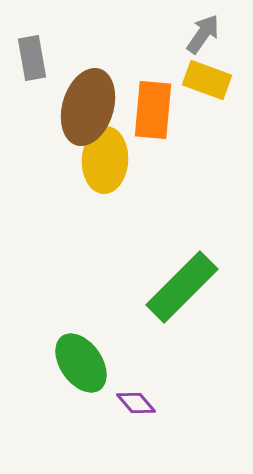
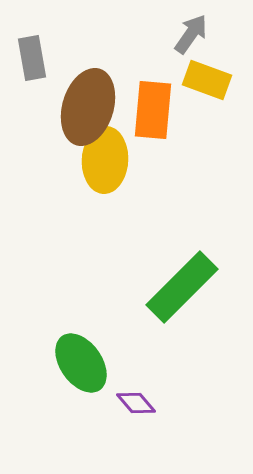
gray arrow: moved 12 px left
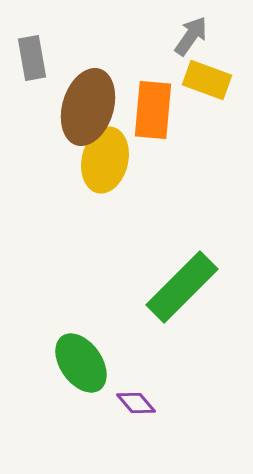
gray arrow: moved 2 px down
yellow ellipse: rotated 10 degrees clockwise
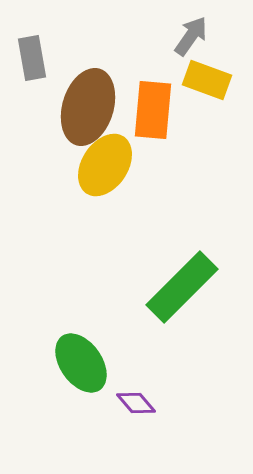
yellow ellipse: moved 5 px down; rotated 20 degrees clockwise
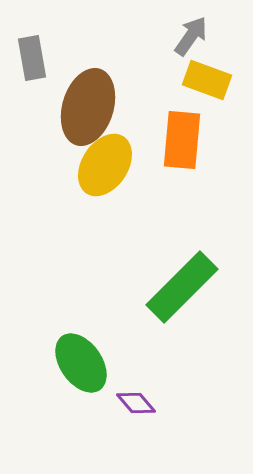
orange rectangle: moved 29 px right, 30 px down
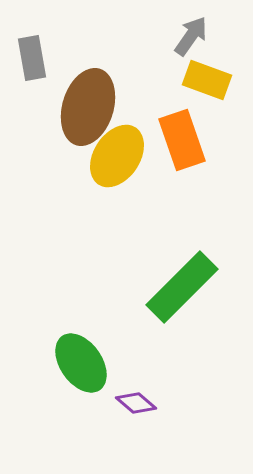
orange rectangle: rotated 24 degrees counterclockwise
yellow ellipse: moved 12 px right, 9 px up
purple diamond: rotated 9 degrees counterclockwise
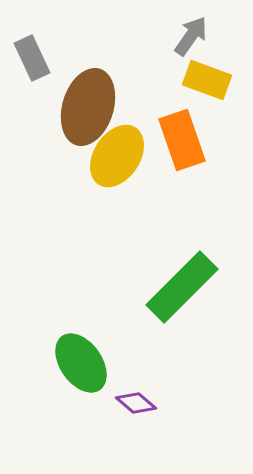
gray rectangle: rotated 15 degrees counterclockwise
